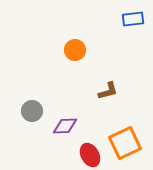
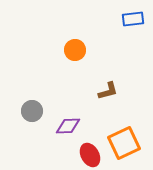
purple diamond: moved 3 px right
orange square: moved 1 px left
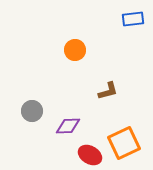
red ellipse: rotated 30 degrees counterclockwise
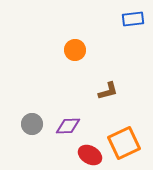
gray circle: moved 13 px down
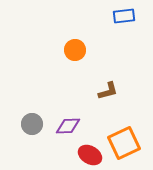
blue rectangle: moved 9 px left, 3 px up
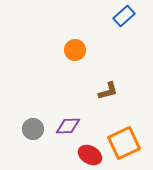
blue rectangle: rotated 35 degrees counterclockwise
gray circle: moved 1 px right, 5 px down
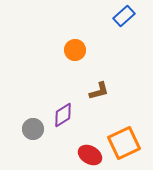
brown L-shape: moved 9 px left
purple diamond: moved 5 px left, 11 px up; rotated 30 degrees counterclockwise
